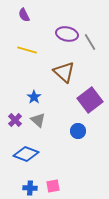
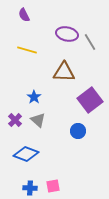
brown triangle: rotated 40 degrees counterclockwise
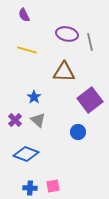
gray line: rotated 18 degrees clockwise
blue circle: moved 1 px down
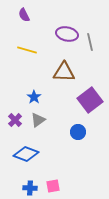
gray triangle: rotated 42 degrees clockwise
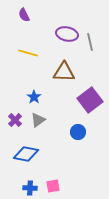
yellow line: moved 1 px right, 3 px down
blue diamond: rotated 10 degrees counterclockwise
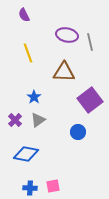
purple ellipse: moved 1 px down
yellow line: rotated 54 degrees clockwise
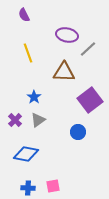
gray line: moved 2 px left, 7 px down; rotated 60 degrees clockwise
blue cross: moved 2 px left
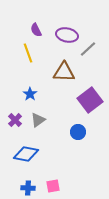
purple semicircle: moved 12 px right, 15 px down
blue star: moved 4 px left, 3 px up
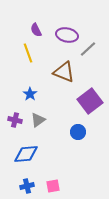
brown triangle: rotated 20 degrees clockwise
purple square: moved 1 px down
purple cross: rotated 32 degrees counterclockwise
blue diamond: rotated 15 degrees counterclockwise
blue cross: moved 1 px left, 2 px up; rotated 16 degrees counterclockwise
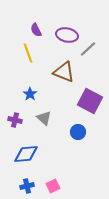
purple square: rotated 25 degrees counterclockwise
gray triangle: moved 6 px right, 2 px up; rotated 42 degrees counterclockwise
pink square: rotated 16 degrees counterclockwise
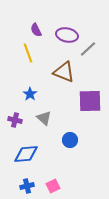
purple square: rotated 30 degrees counterclockwise
blue circle: moved 8 px left, 8 px down
